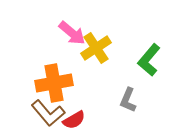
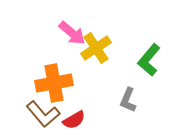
brown L-shape: moved 5 px left, 1 px down
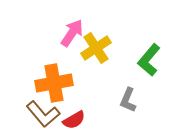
pink arrow: rotated 96 degrees counterclockwise
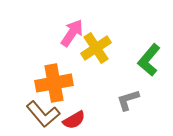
gray L-shape: rotated 50 degrees clockwise
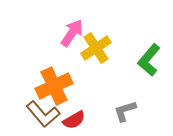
orange cross: moved 3 px down; rotated 15 degrees counterclockwise
gray L-shape: moved 3 px left, 11 px down
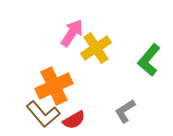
gray L-shape: rotated 15 degrees counterclockwise
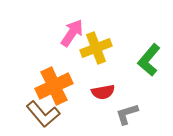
yellow cross: rotated 12 degrees clockwise
gray L-shape: moved 2 px right, 3 px down; rotated 15 degrees clockwise
red semicircle: moved 29 px right, 28 px up; rotated 20 degrees clockwise
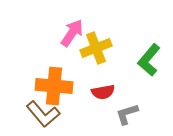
orange cross: rotated 30 degrees clockwise
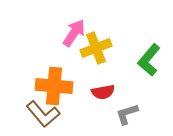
pink arrow: moved 2 px right
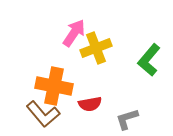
orange cross: rotated 6 degrees clockwise
red semicircle: moved 13 px left, 12 px down
gray L-shape: moved 5 px down
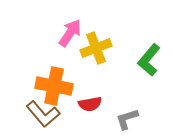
pink arrow: moved 4 px left
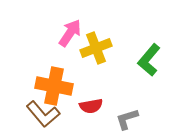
red semicircle: moved 1 px right, 2 px down
